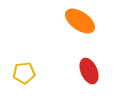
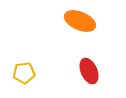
orange ellipse: rotated 12 degrees counterclockwise
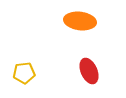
orange ellipse: rotated 16 degrees counterclockwise
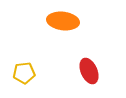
orange ellipse: moved 17 px left
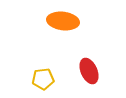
yellow pentagon: moved 19 px right, 6 px down
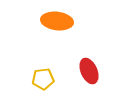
orange ellipse: moved 6 px left
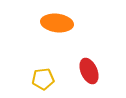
orange ellipse: moved 2 px down
